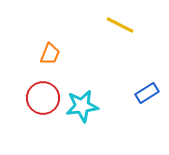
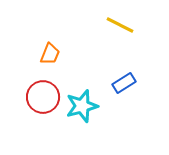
blue rectangle: moved 23 px left, 10 px up
red circle: moved 1 px up
cyan star: rotated 8 degrees counterclockwise
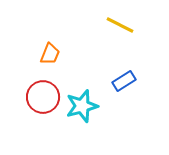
blue rectangle: moved 2 px up
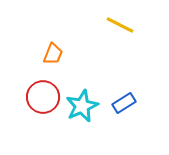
orange trapezoid: moved 3 px right
blue rectangle: moved 22 px down
cyan star: rotated 8 degrees counterclockwise
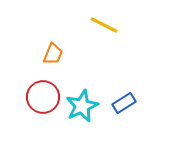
yellow line: moved 16 px left
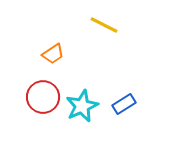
orange trapezoid: rotated 35 degrees clockwise
blue rectangle: moved 1 px down
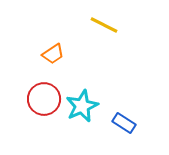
red circle: moved 1 px right, 2 px down
blue rectangle: moved 19 px down; rotated 65 degrees clockwise
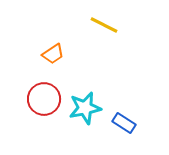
cyan star: moved 3 px right, 2 px down; rotated 12 degrees clockwise
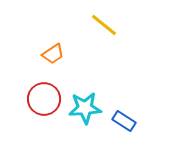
yellow line: rotated 12 degrees clockwise
cyan star: rotated 8 degrees clockwise
blue rectangle: moved 2 px up
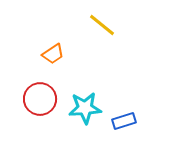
yellow line: moved 2 px left
red circle: moved 4 px left
blue rectangle: rotated 50 degrees counterclockwise
